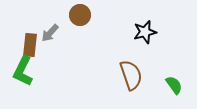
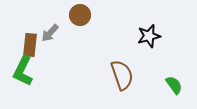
black star: moved 4 px right, 4 px down
brown semicircle: moved 9 px left
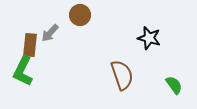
black star: moved 2 px down; rotated 30 degrees clockwise
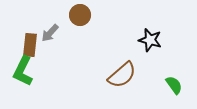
black star: moved 1 px right, 2 px down
brown semicircle: rotated 68 degrees clockwise
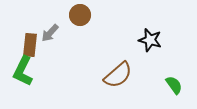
brown semicircle: moved 4 px left
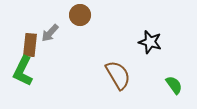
black star: moved 2 px down
brown semicircle: rotated 80 degrees counterclockwise
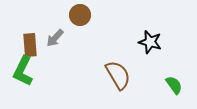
gray arrow: moved 5 px right, 5 px down
brown rectangle: rotated 10 degrees counterclockwise
